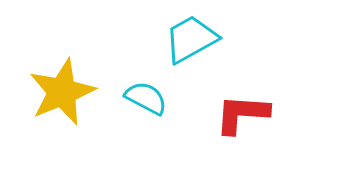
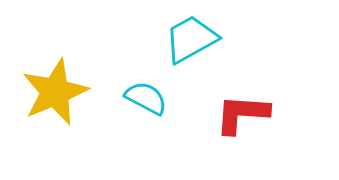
yellow star: moved 7 px left
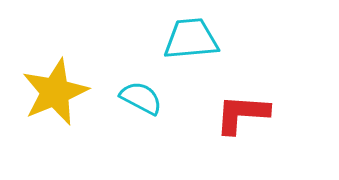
cyan trapezoid: rotated 24 degrees clockwise
cyan semicircle: moved 5 px left
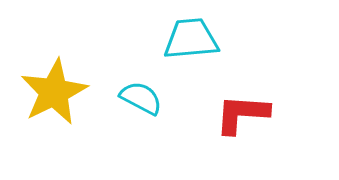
yellow star: moved 1 px left; rotated 4 degrees counterclockwise
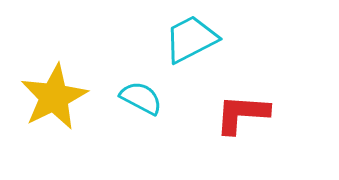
cyan trapezoid: rotated 22 degrees counterclockwise
yellow star: moved 5 px down
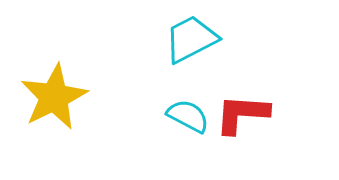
cyan semicircle: moved 47 px right, 18 px down
